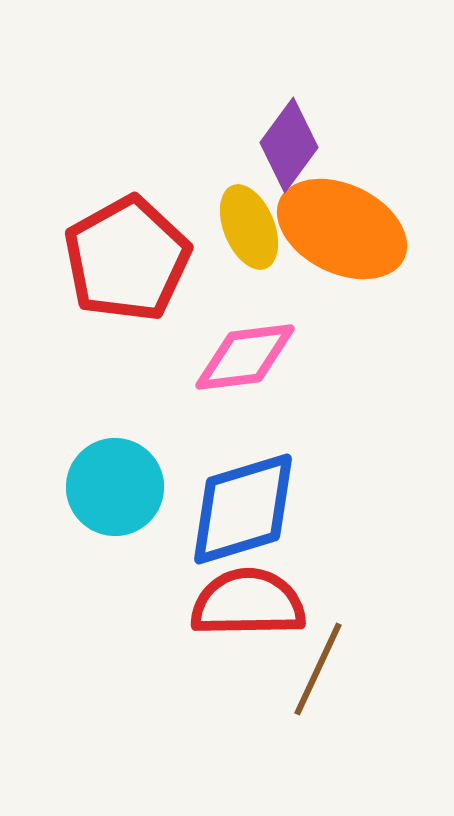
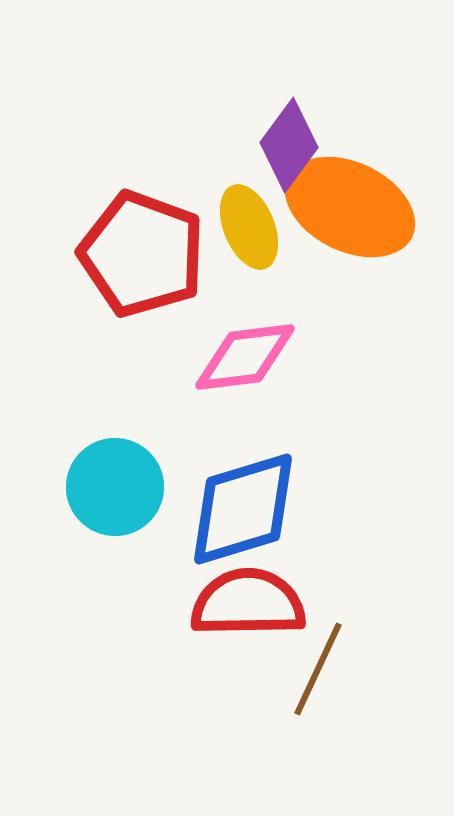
orange ellipse: moved 8 px right, 22 px up
red pentagon: moved 15 px right, 5 px up; rotated 23 degrees counterclockwise
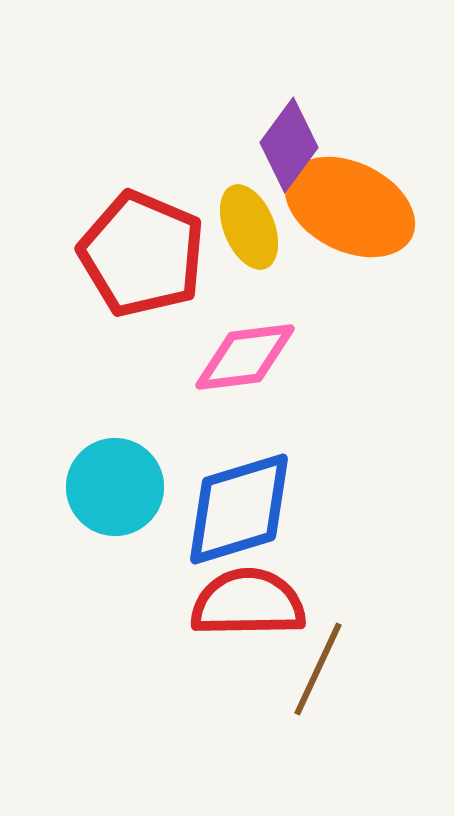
red pentagon: rotated 3 degrees clockwise
blue diamond: moved 4 px left
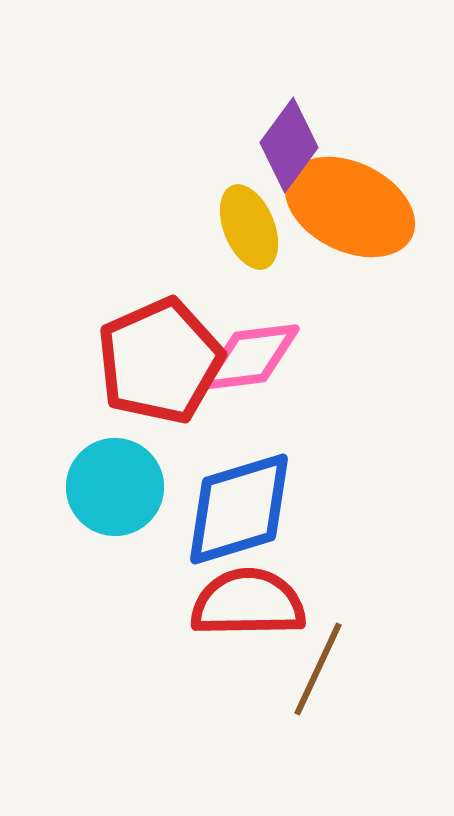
red pentagon: moved 18 px right, 107 px down; rotated 25 degrees clockwise
pink diamond: moved 5 px right
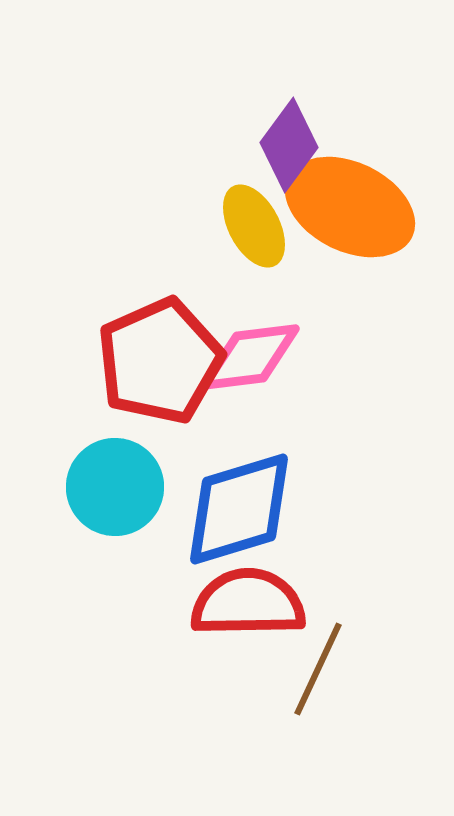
yellow ellipse: moved 5 px right, 1 px up; rotated 6 degrees counterclockwise
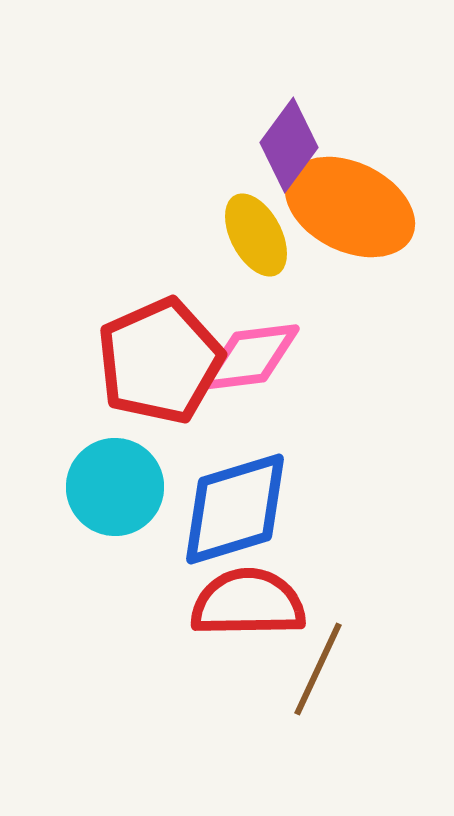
yellow ellipse: moved 2 px right, 9 px down
blue diamond: moved 4 px left
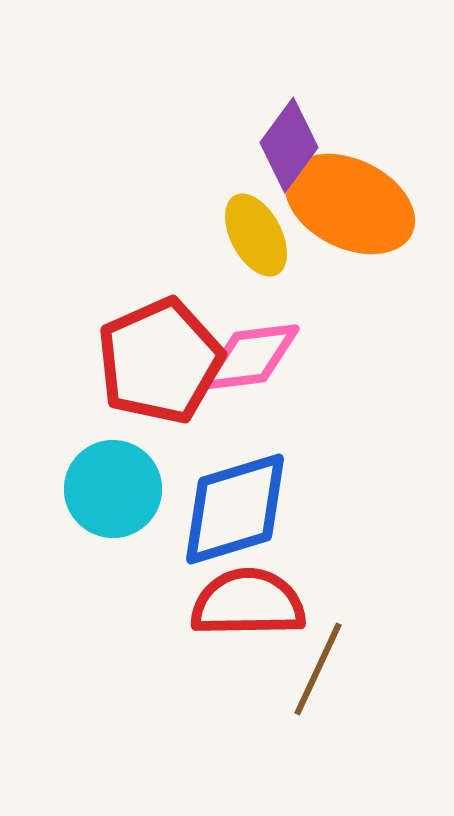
orange ellipse: moved 3 px up
cyan circle: moved 2 px left, 2 px down
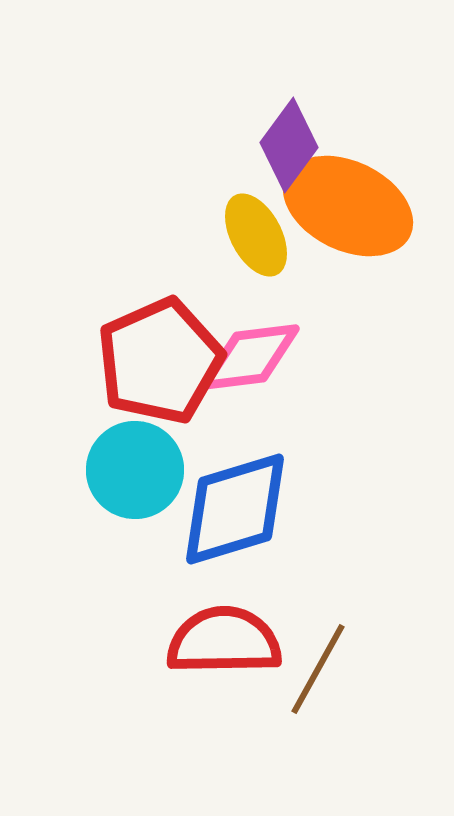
orange ellipse: moved 2 px left, 2 px down
cyan circle: moved 22 px right, 19 px up
red semicircle: moved 24 px left, 38 px down
brown line: rotated 4 degrees clockwise
